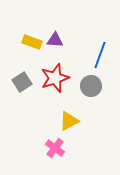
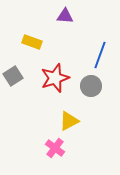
purple triangle: moved 10 px right, 24 px up
gray square: moved 9 px left, 6 px up
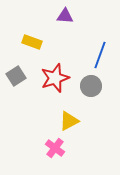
gray square: moved 3 px right
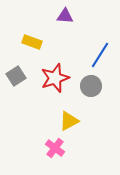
blue line: rotated 12 degrees clockwise
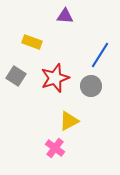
gray square: rotated 24 degrees counterclockwise
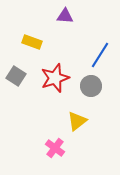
yellow triangle: moved 8 px right; rotated 10 degrees counterclockwise
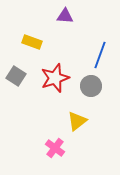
blue line: rotated 12 degrees counterclockwise
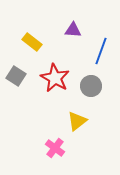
purple triangle: moved 8 px right, 14 px down
yellow rectangle: rotated 18 degrees clockwise
blue line: moved 1 px right, 4 px up
red star: rotated 24 degrees counterclockwise
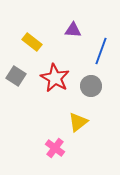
yellow triangle: moved 1 px right, 1 px down
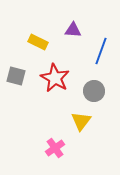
yellow rectangle: moved 6 px right; rotated 12 degrees counterclockwise
gray square: rotated 18 degrees counterclockwise
gray circle: moved 3 px right, 5 px down
yellow triangle: moved 3 px right, 1 px up; rotated 15 degrees counterclockwise
pink cross: rotated 18 degrees clockwise
